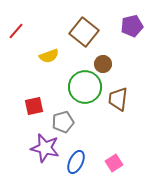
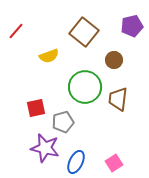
brown circle: moved 11 px right, 4 px up
red square: moved 2 px right, 2 px down
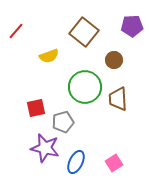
purple pentagon: rotated 10 degrees clockwise
brown trapezoid: rotated 10 degrees counterclockwise
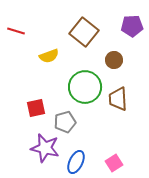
red line: rotated 66 degrees clockwise
gray pentagon: moved 2 px right
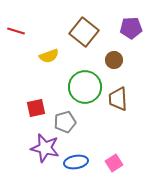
purple pentagon: moved 1 px left, 2 px down
blue ellipse: rotated 55 degrees clockwise
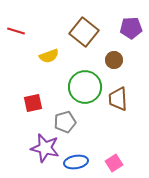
red square: moved 3 px left, 5 px up
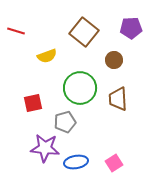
yellow semicircle: moved 2 px left
green circle: moved 5 px left, 1 px down
purple star: rotated 8 degrees counterclockwise
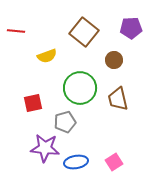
red line: rotated 12 degrees counterclockwise
brown trapezoid: rotated 10 degrees counterclockwise
pink square: moved 1 px up
